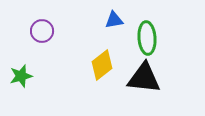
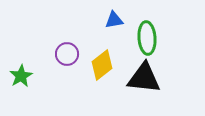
purple circle: moved 25 px right, 23 px down
green star: rotated 15 degrees counterclockwise
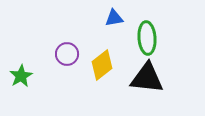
blue triangle: moved 2 px up
black triangle: moved 3 px right
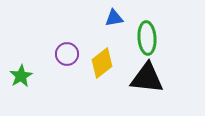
yellow diamond: moved 2 px up
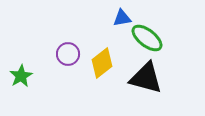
blue triangle: moved 8 px right
green ellipse: rotated 48 degrees counterclockwise
purple circle: moved 1 px right
black triangle: moved 1 px left; rotated 9 degrees clockwise
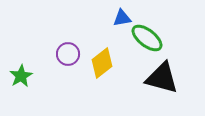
black triangle: moved 16 px right
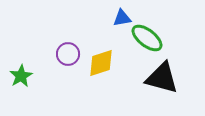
yellow diamond: moved 1 px left; rotated 20 degrees clockwise
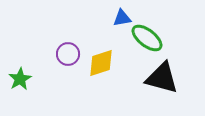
green star: moved 1 px left, 3 px down
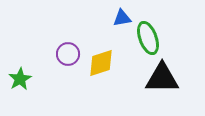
green ellipse: moved 1 px right; rotated 32 degrees clockwise
black triangle: rotated 15 degrees counterclockwise
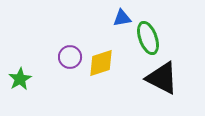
purple circle: moved 2 px right, 3 px down
black triangle: rotated 27 degrees clockwise
